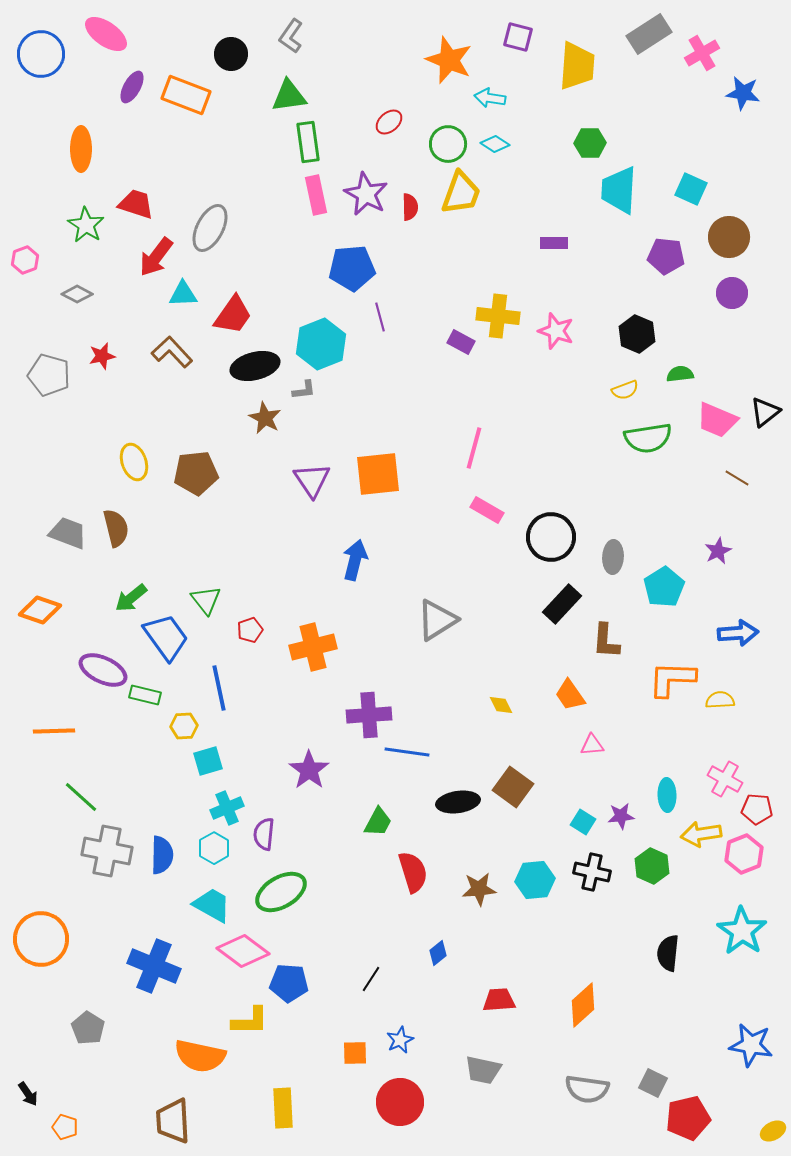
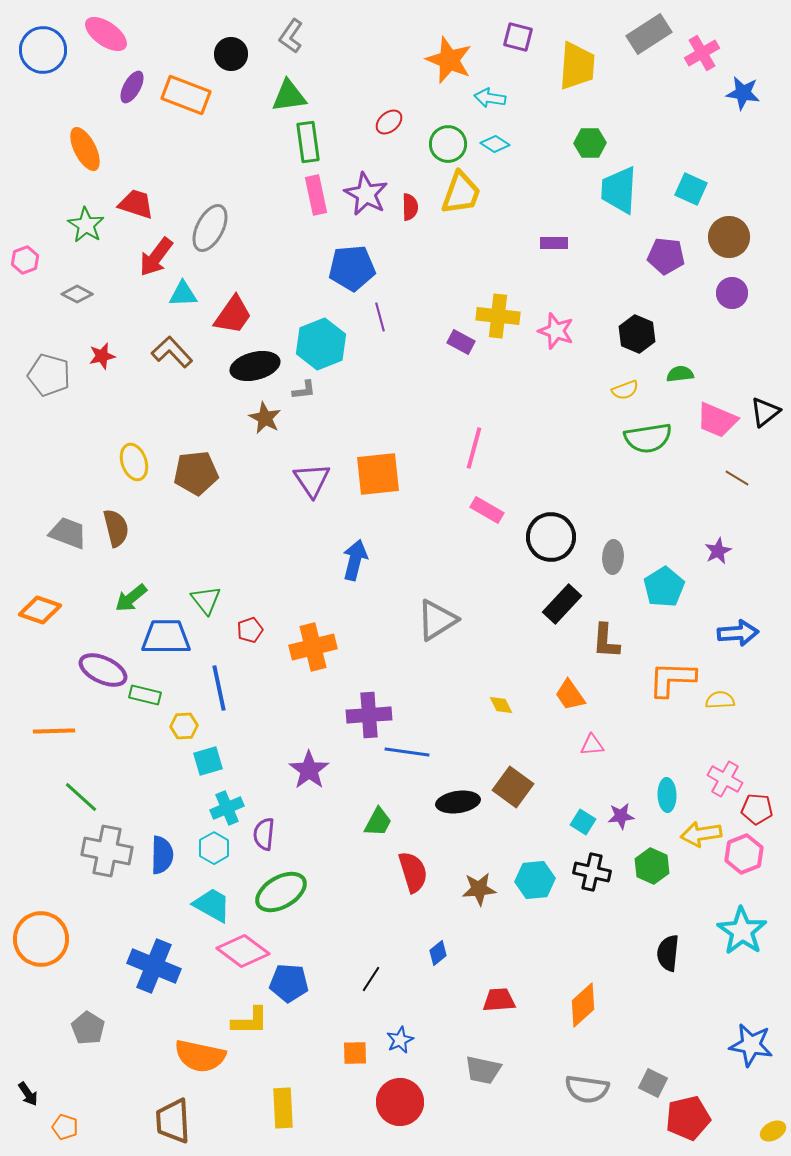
blue circle at (41, 54): moved 2 px right, 4 px up
orange ellipse at (81, 149): moved 4 px right; rotated 27 degrees counterclockwise
blue trapezoid at (166, 637): rotated 54 degrees counterclockwise
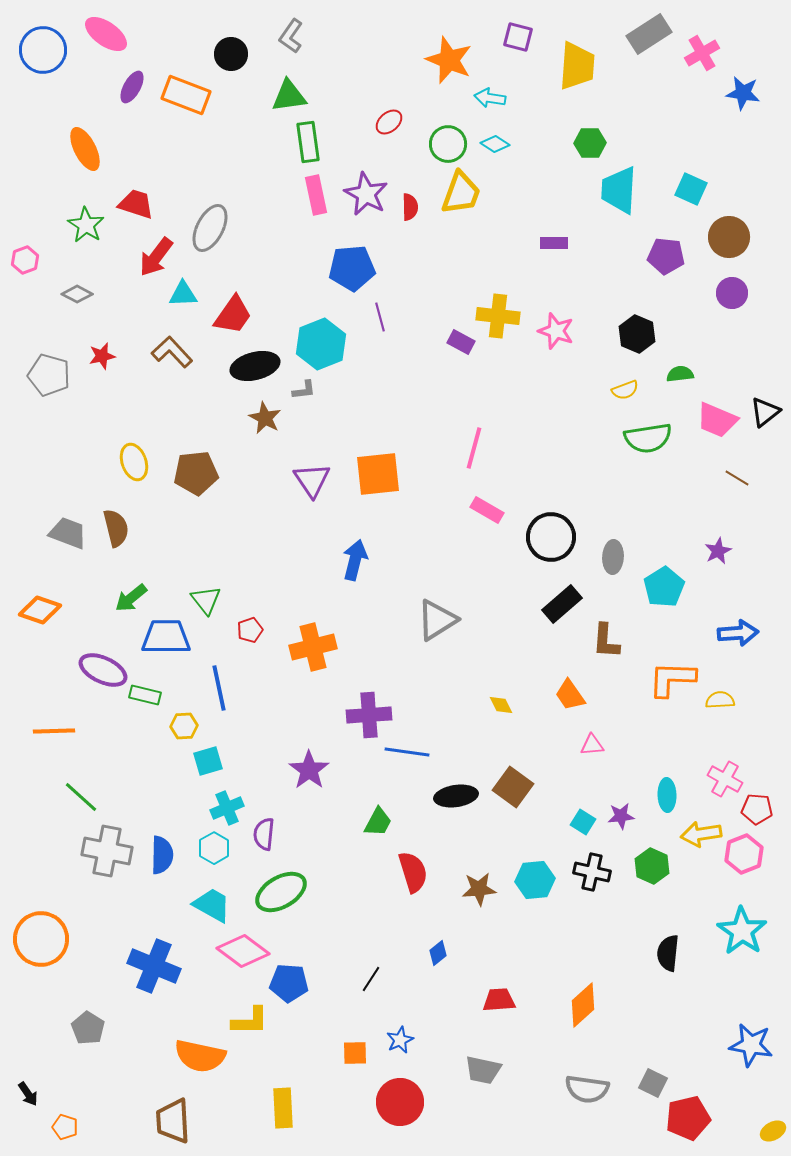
black rectangle at (562, 604): rotated 6 degrees clockwise
black ellipse at (458, 802): moved 2 px left, 6 px up
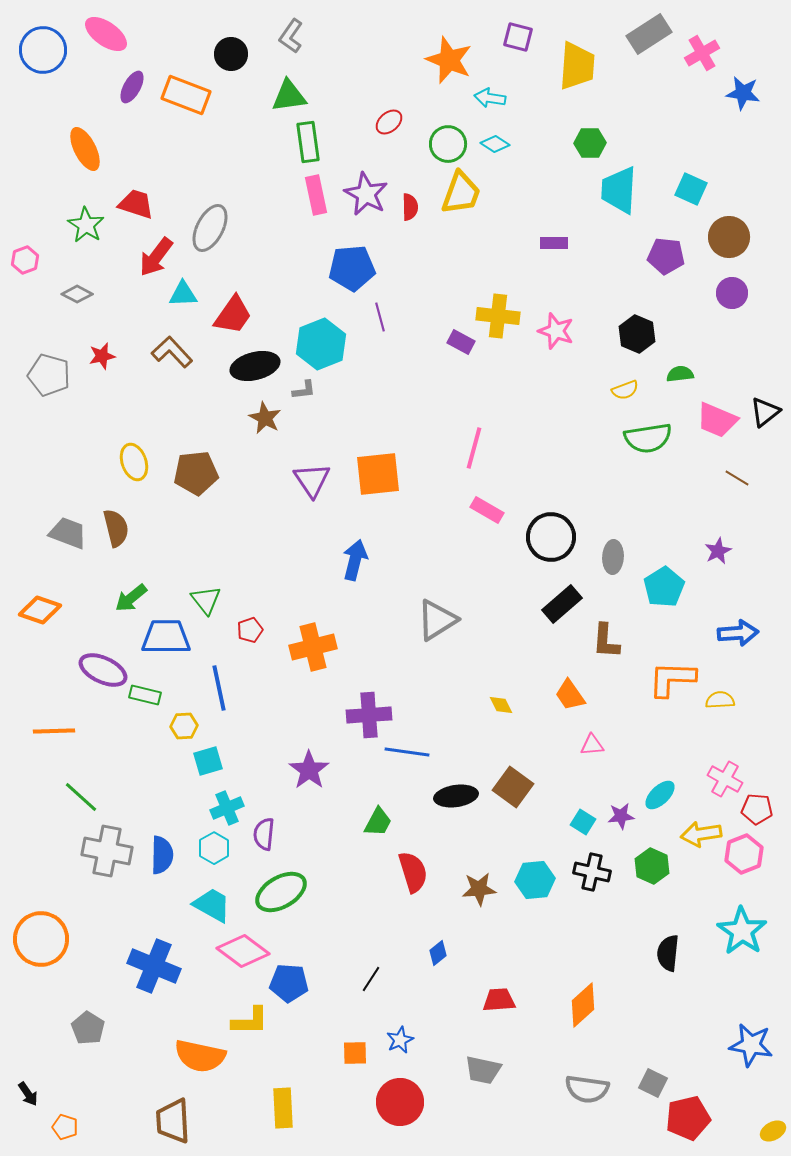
cyan ellipse at (667, 795): moved 7 px left; rotated 48 degrees clockwise
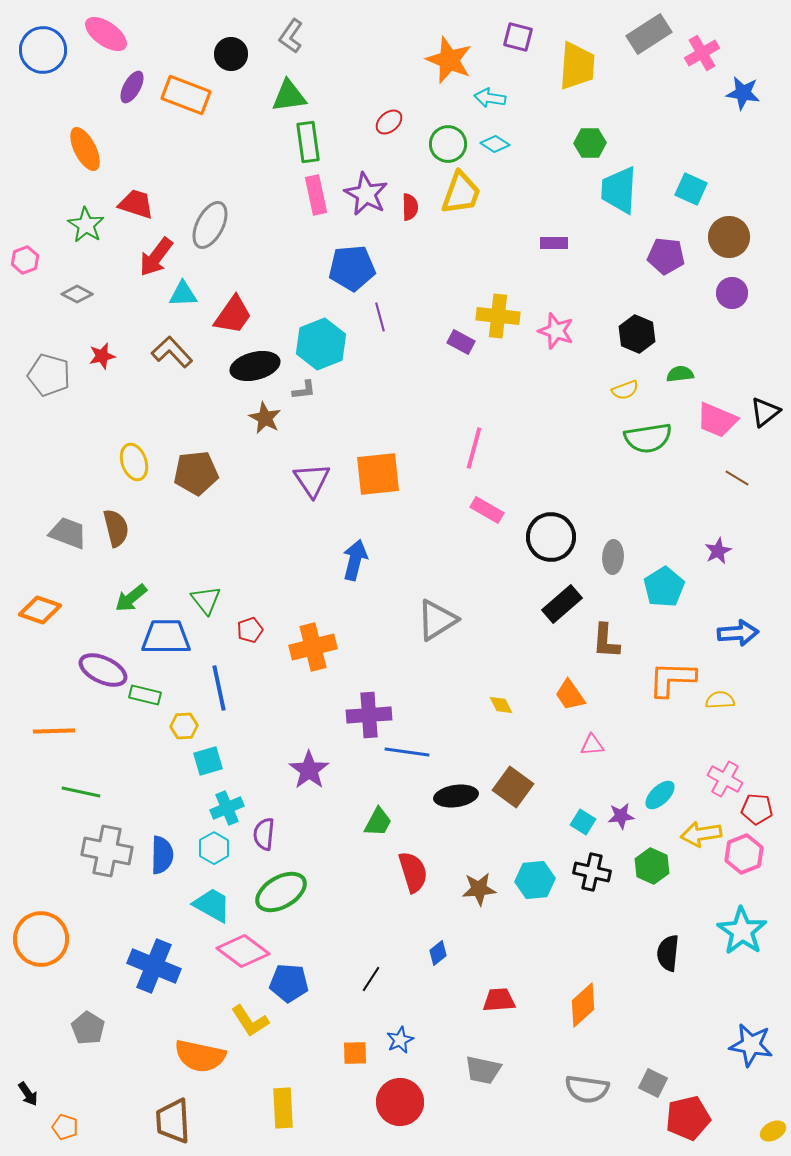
gray ellipse at (210, 228): moved 3 px up
green line at (81, 797): moved 5 px up; rotated 30 degrees counterclockwise
yellow L-shape at (250, 1021): rotated 57 degrees clockwise
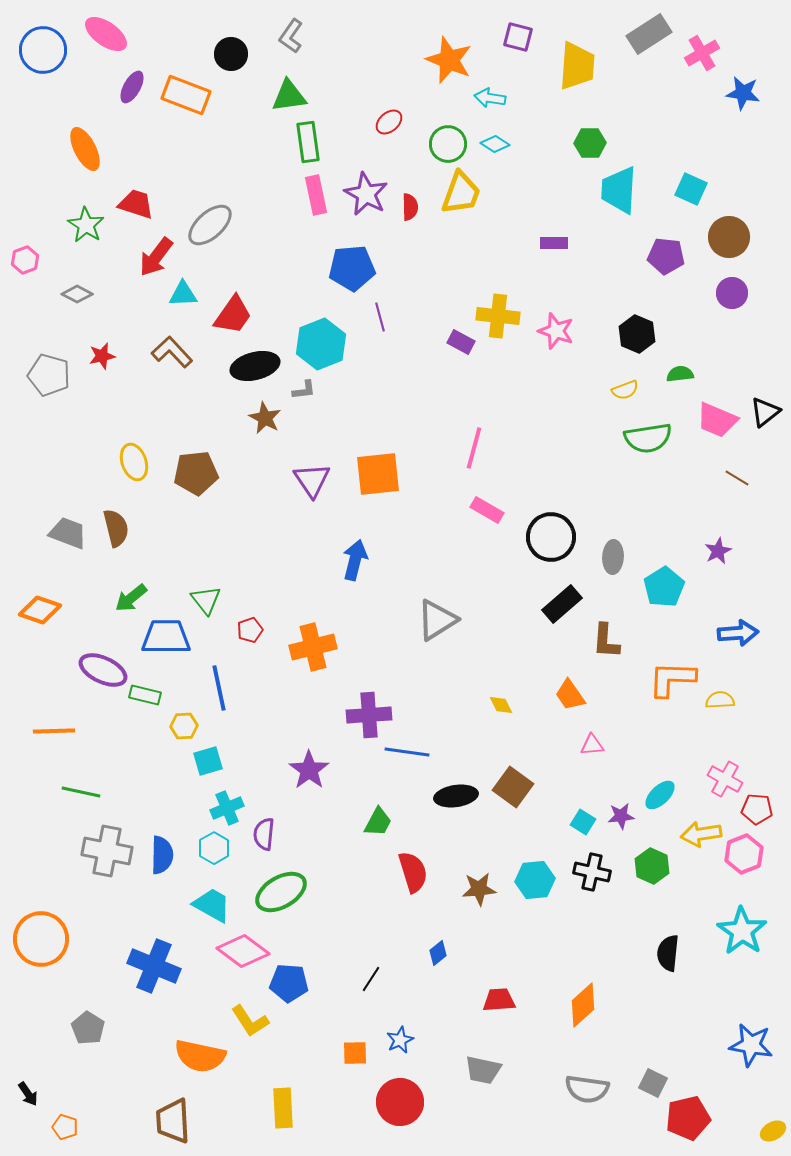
gray ellipse at (210, 225): rotated 21 degrees clockwise
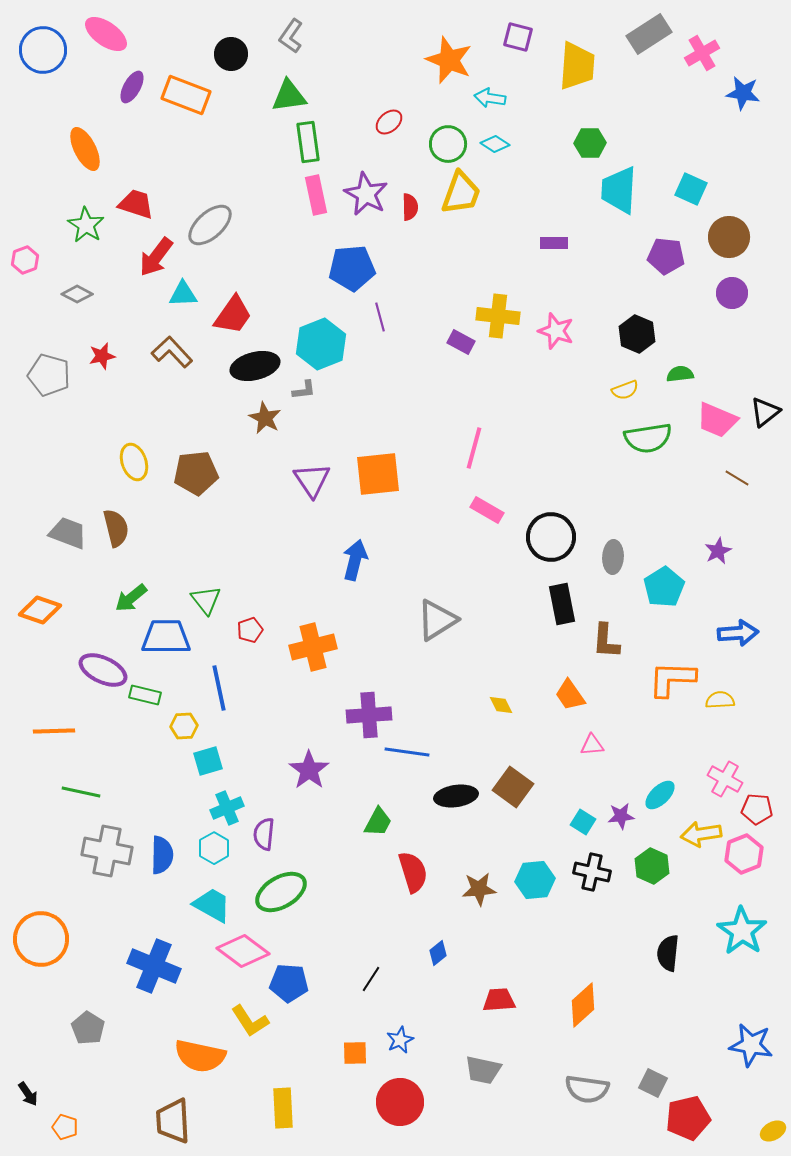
black rectangle at (562, 604): rotated 60 degrees counterclockwise
